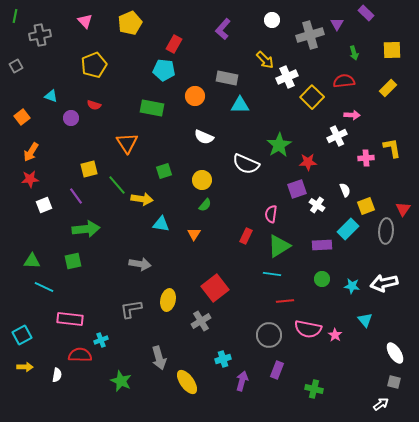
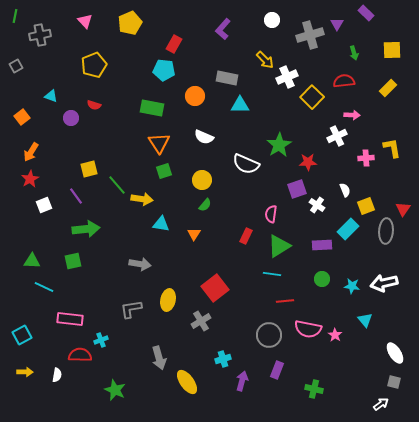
orange triangle at (127, 143): moved 32 px right
red star at (30, 179): rotated 24 degrees counterclockwise
yellow arrow at (25, 367): moved 5 px down
green star at (121, 381): moved 6 px left, 9 px down
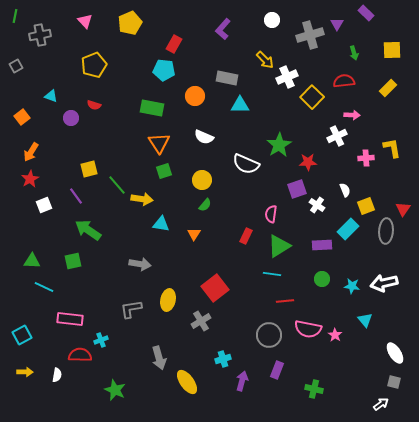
green arrow at (86, 229): moved 2 px right, 1 px down; rotated 140 degrees counterclockwise
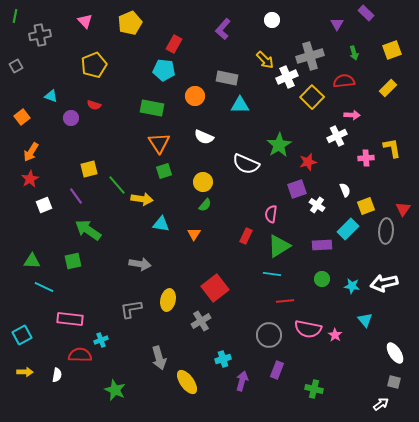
gray cross at (310, 35): moved 21 px down
yellow square at (392, 50): rotated 18 degrees counterclockwise
red star at (308, 162): rotated 12 degrees counterclockwise
yellow circle at (202, 180): moved 1 px right, 2 px down
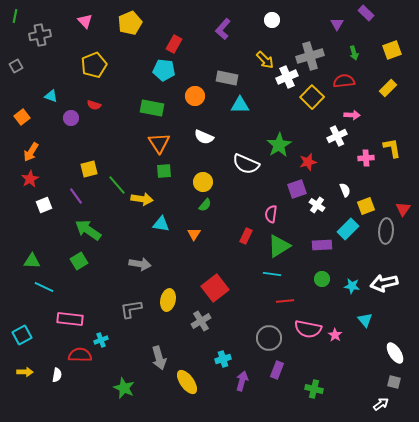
green square at (164, 171): rotated 14 degrees clockwise
green square at (73, 261): moved 6 px right; rotated 18 degrees counterclockwise
gray circle at (269, 335): moved 3 px down
green star at (115, 390): moved 9 px right, 2 px up
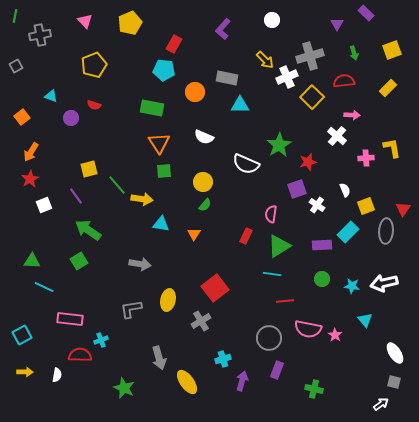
orange circle at (195, 96): moved 4 px up
white cross at (337, 136): rotated 24 degrees counterclockwise
cyan rectangle at (348, 229): moved 3 px down
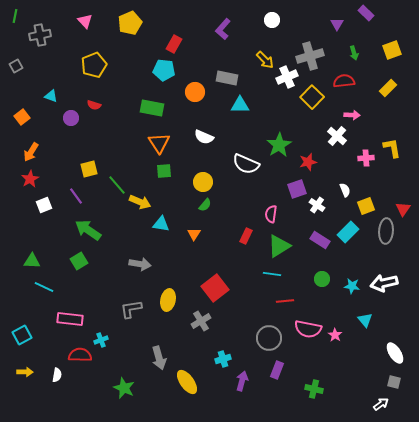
yellow arrow at (142, 199): moved 2 px left, 3 px down; rotated 15 degrees clockwise
purple rectangle at (322, 245): moved 2 px left, 5 px up; rotated 36 degrees clockwise
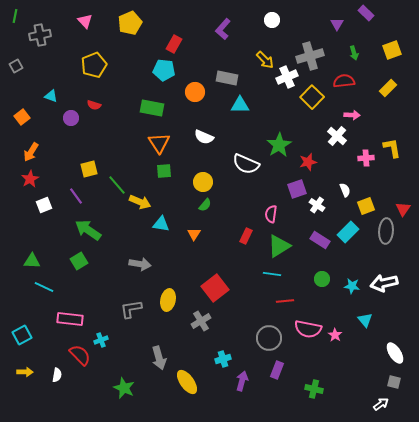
red semicircle at (80, 355): rotated 45 degrees clockwise
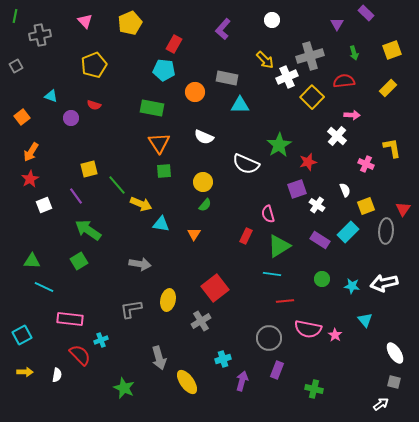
pink cross at (366, 158): moved 6 px down; rotated 28 degrees clockwise
yellow arrow at (140, 202): moved 1 px right, 2 px down
pink semicircle at (271, 214): moved 3 px left; rotated 24 degrees counterclockwise
